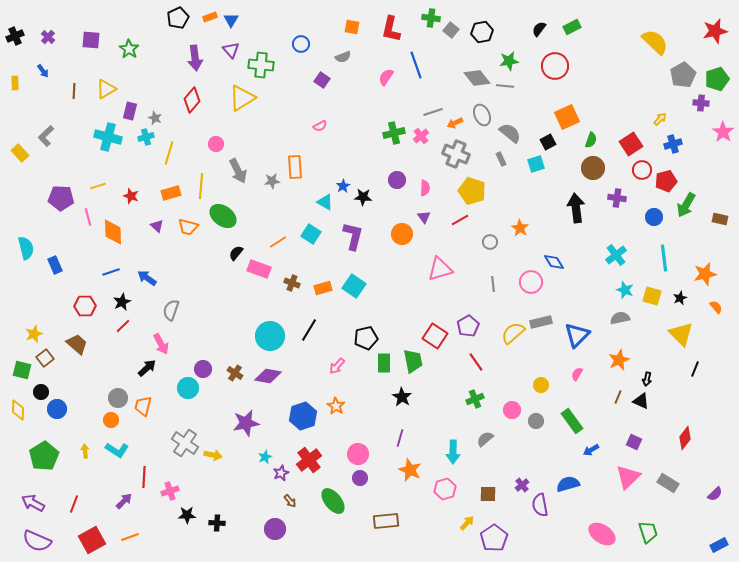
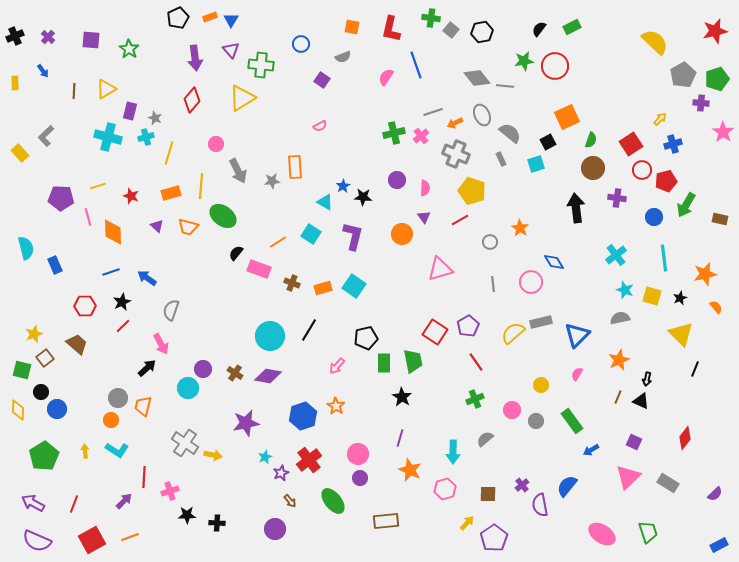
green star at (509, 61): moved 15 px right
red square at (435, 336): moved 4 px up
blue semicircle at (568, 484): moved 1 px left, 2 px down; rotated 35 degrees counterclockwise
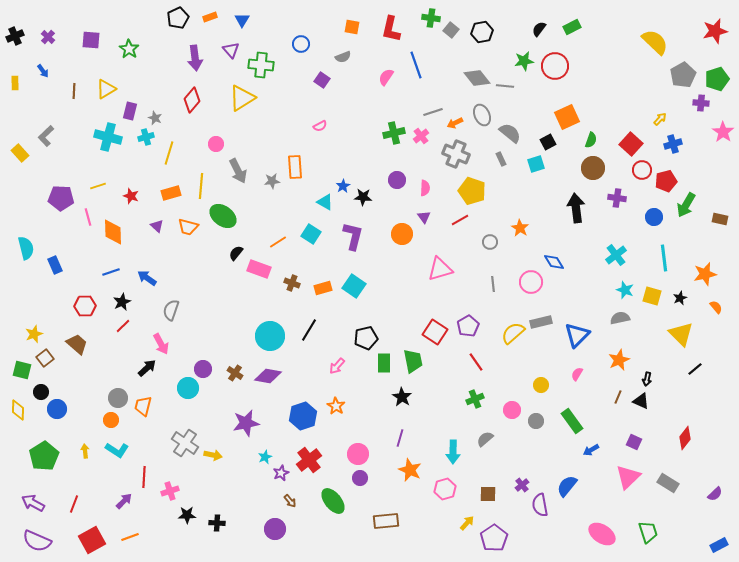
blue triangle at (231, 20): moved 11 px right
red square at (631, 144): rotated 15 degrees counterclockwise
black line at (695, 369): rotated 28 degrees clockwise
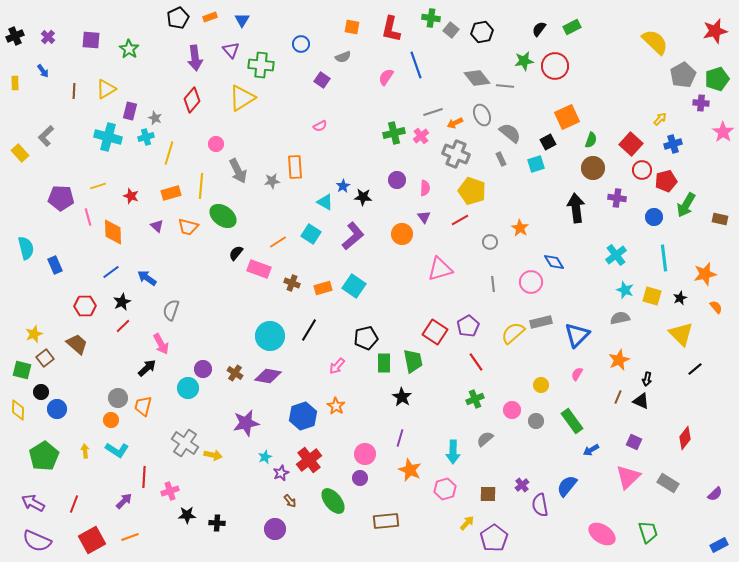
purple L-shape at (353, 236): rotated 36 degrees clockwise
blue line at (111, 272): rotated 18 degrees counterclockwise
pink circle at (358, 454): moved 7 px right
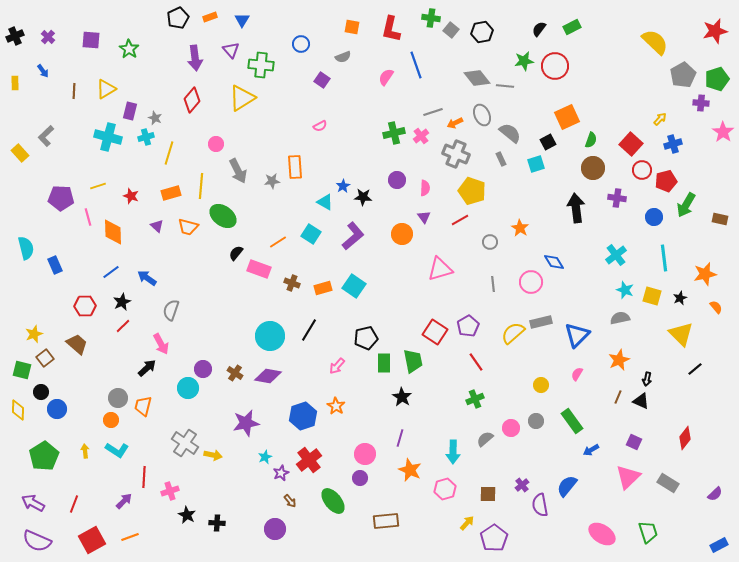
pink circle at (512, 410): moved 1 px left, 18 px down
black star at (187, 515): rotated 30 degrees clockwise
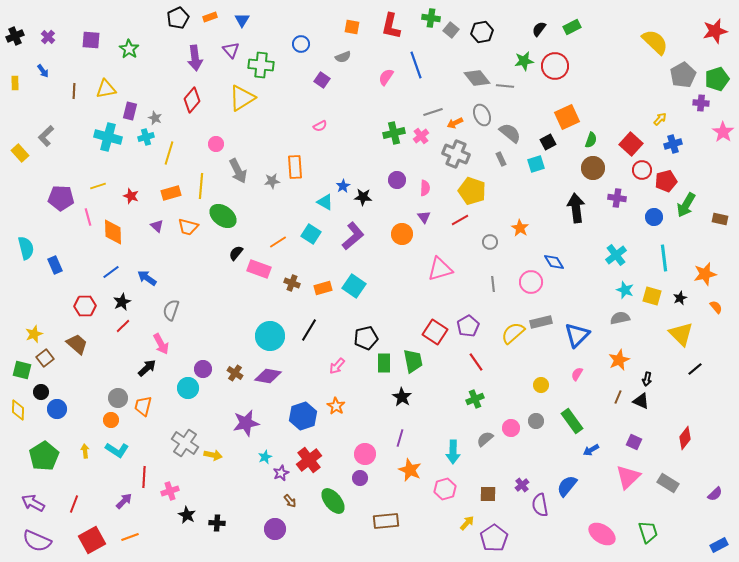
red L-shape at (391, 29): moved 3 px up
yellow triangle at (106, 89): rotated 20 degrees clockwise
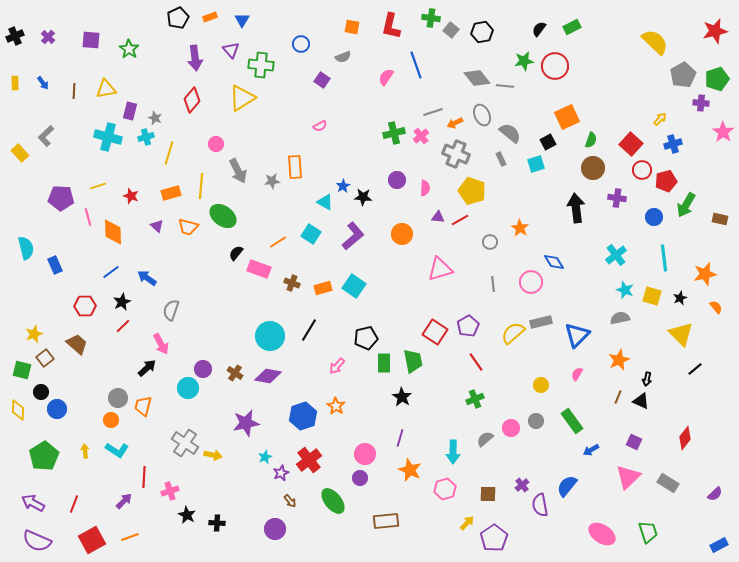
blue arrow at (43, 71): moved 12 px down
purple triangle at (424, 217): moved 14 px right; rotated 48 degrees counterclockwise
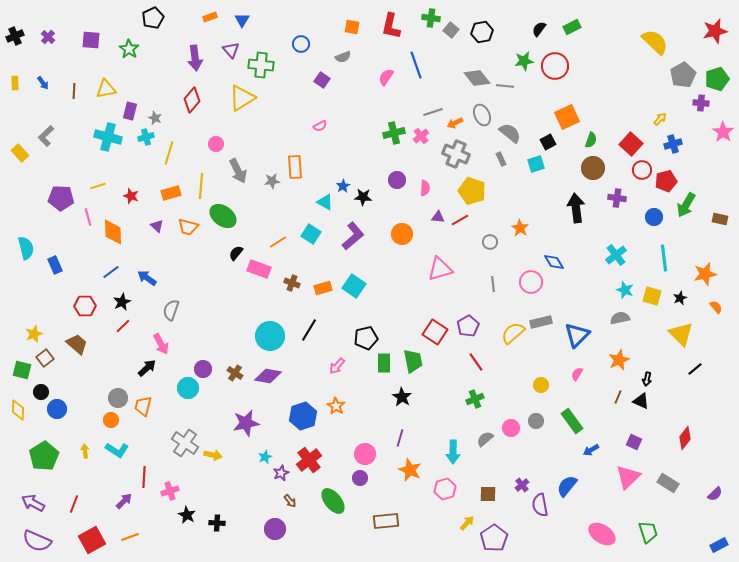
black pentagon at (178, 18): moved 25 px left
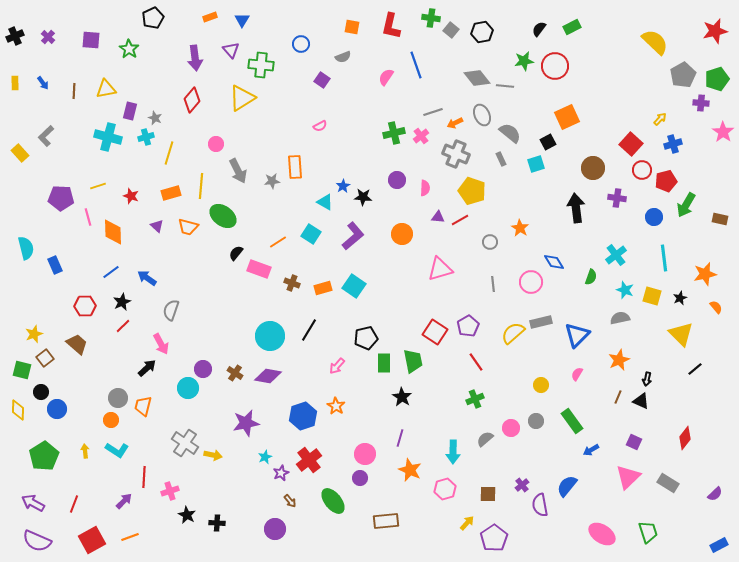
green semicircle at (591, 140): moved 137 px down
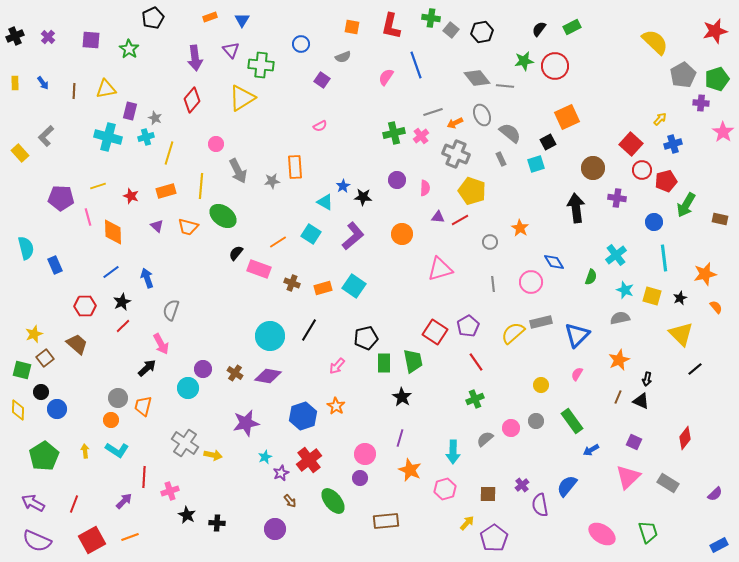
orange rectangle at (171, 193): moved 5 px left, 2 px up
blue circle at (654, 217): moved 5 px down
blue arrow at (147, 278): rotated 36 degrees clockwise
